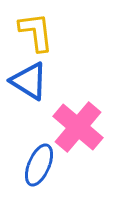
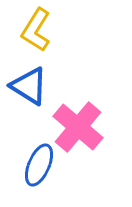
yellow L-shape: moved 2 px up; rotated 141 degrees counterclockwise
blue triangle: moved 5 px down
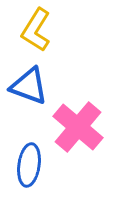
blue triangle: rotated 12 degrees counterclockwise
blue ellipse: moved 10 px left; rotated 15 degrees counterclockwise
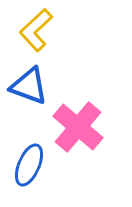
yellow L-shape: rotated 15 degrees clockwise
blue ellipse: rotated 15 degrees clockwise
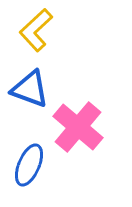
blue triangle: moved 1 px right, 3 px down
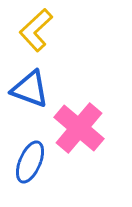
pink cross: moved 1 px right, 1 px down
blue ellipse: moved 1 px right, 3 px up
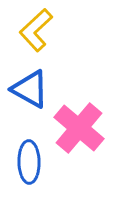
blue triangle: rotated 9 degrees clockwise
blue ellipse: moved 1 px left; rotated 24 degrees counterclockwise
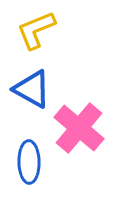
yellow L-shape: rotated 21 degrees clockwise
blue triangle: moved 2 px right
